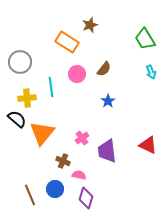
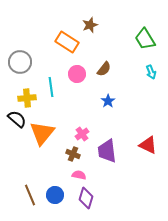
pink cross: moved 4 px up
brown cross: moved 10 px right, 7 px up
blue circle: moved 6 px down
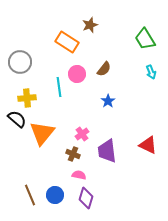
cyan line: moved 8 px right
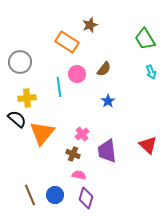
red triangle: rotated 18 degrees clockwise
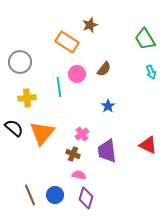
blue star: moved 5 px down
black semicircle: moved 3 px left, 9 px down
red triangle: rotated 18 degrees counterclockwise
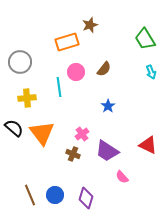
orange rectangle: rotated 50 degrees counterclockwise
pink circle: moved 1 px left, 2 px up
orange triangle: rotated 16 degrees counterclockwise
purple trapezoid: rotated 50 degrees counterclockwise
pink semicircle: moved 43 px right, 2 px down; rotated 144 degrees counterclockwise
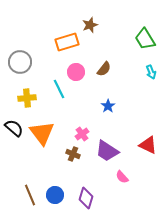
cyan line: moved 2 px down; rotated 18 degrees counterclockwise
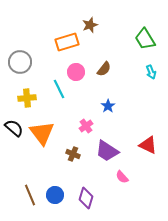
pink cross: moved 4 px right, 8 px up
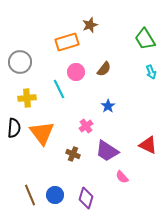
black semicircle: rotated 54 degrees clockwise
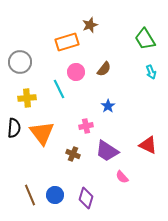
pink cross: rotated 24 degrees clockwise
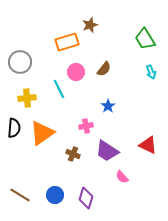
orange triangle: rotated 32 degrees clockwise
brown line: moved 10 px left; rotated 35 degrees counterclockwise
